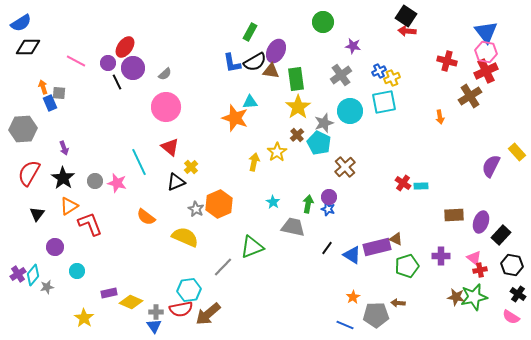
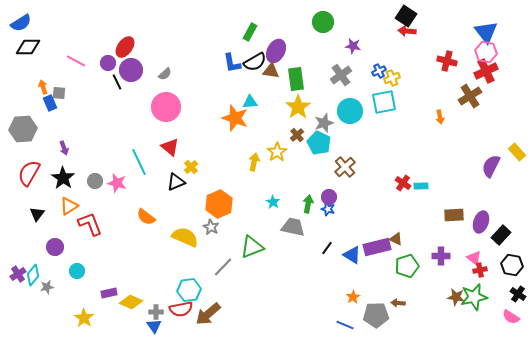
purple circle at (133, 68): moved 2 px left, 2 px down
gray star at (196, 209): moved 15 px right, 18 px down
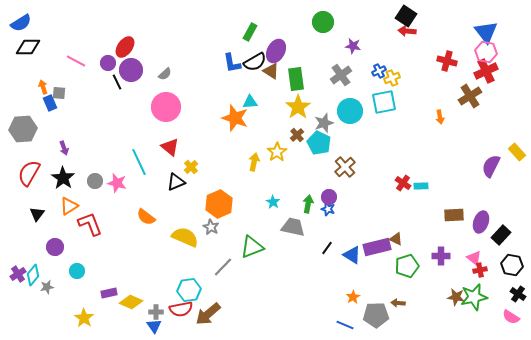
brown triangle at (271, 71): rotated 24 degrees clockwise
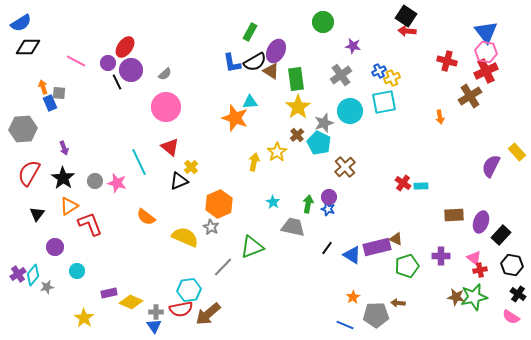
black triangle at (176, 182): moved 3 px right, 1 px up
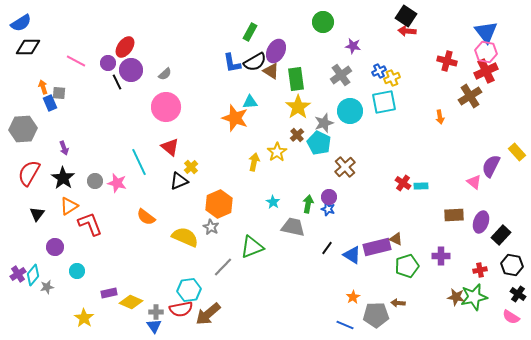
pink triangle at (474, 258): moved 76 px up
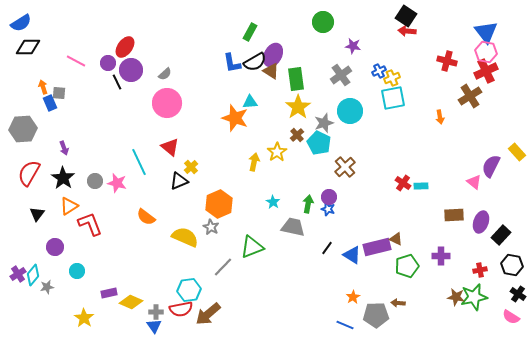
purple ellipse at (276, 51): moved 3 px left, 4 px down
cyan square at (384, 102): moved 9 px right, 4 px up
pink circle at (166, 107): moved 1 px right, 4 px up
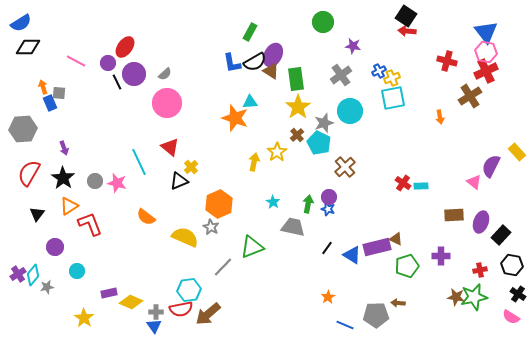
purple circle at (131, 70): moved 3 px right, 4 px down
orange star at (353, 297): moved 25 px left
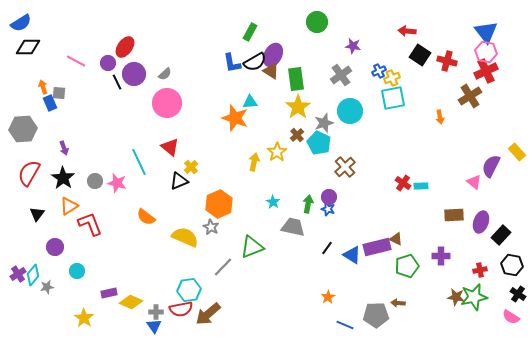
black square at (406, 16): moved 14 px right, 39 px down
green circle at (323, 22): moved 6 px left
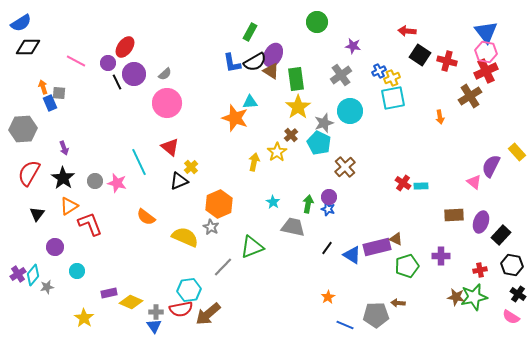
brown cross at (297, 135): moved 6 px left
